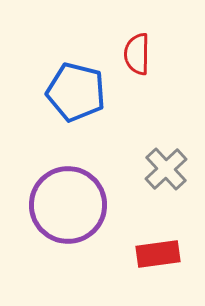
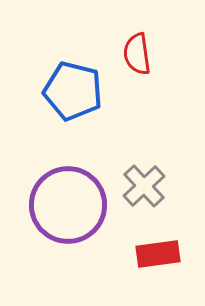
red semicircle: rotated 9 degrees counterclockwise
blue pentagon: moved 3 px left, 1 px up
gray cross: moved 22 px left, 17 px down
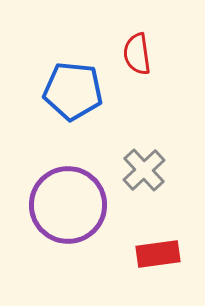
blue pentagon: rotated 8 degrees counterclockwise
gray cross: moved 16 px up
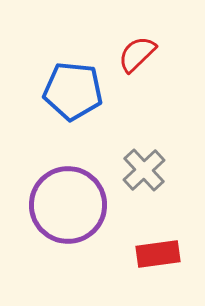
red semicircle: rotated 54 degrees clockwise
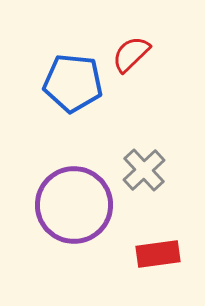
red semicircle: moved 6 px left
blue pentagon: moved 8 px up
purple circle: moved 6 px right
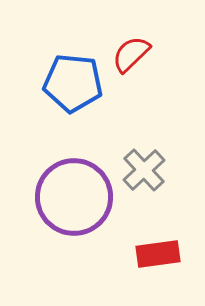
purple circle: moved 8 px up
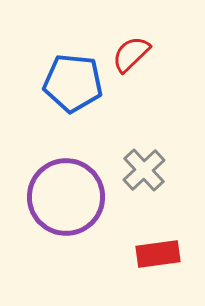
purple circle: moved 8 px left
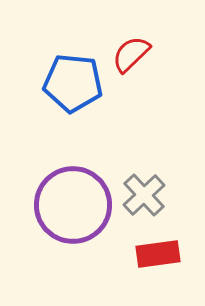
gray cross: moved 25 px down
purple circle: moved 7 px right, 8 px down
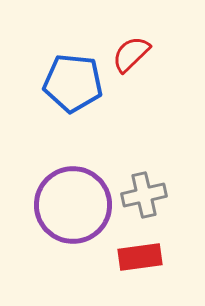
gray cross: rotated 30 degrees clockwise
red rectangle: moved 18 px left, 3 px down
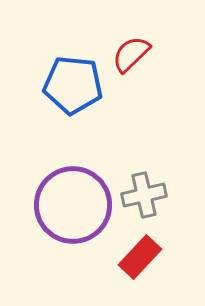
blue pentagon: moved 2 px down
red rectangle: rotated 39 degrees counterclockwise
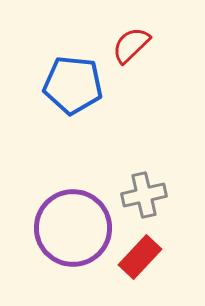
red semicircle: moved 9 px up
purple circle: moved 23 px down
